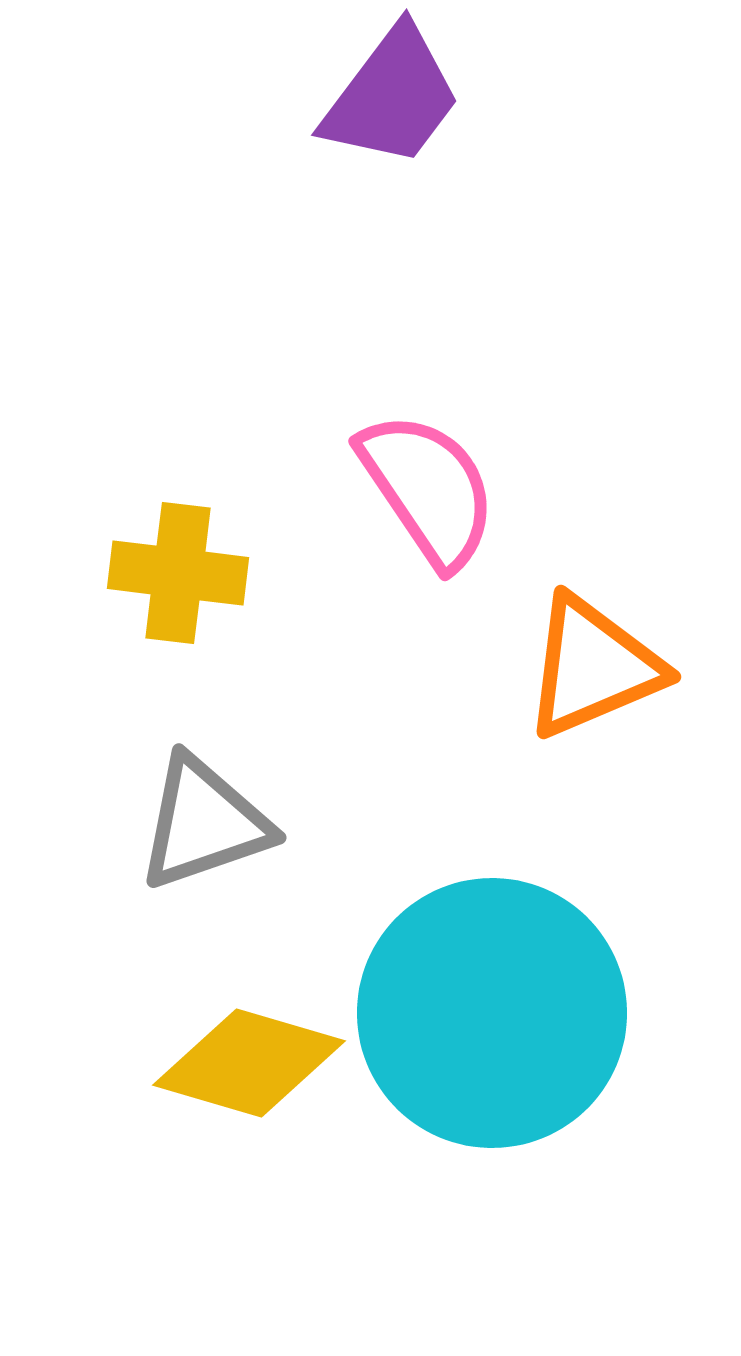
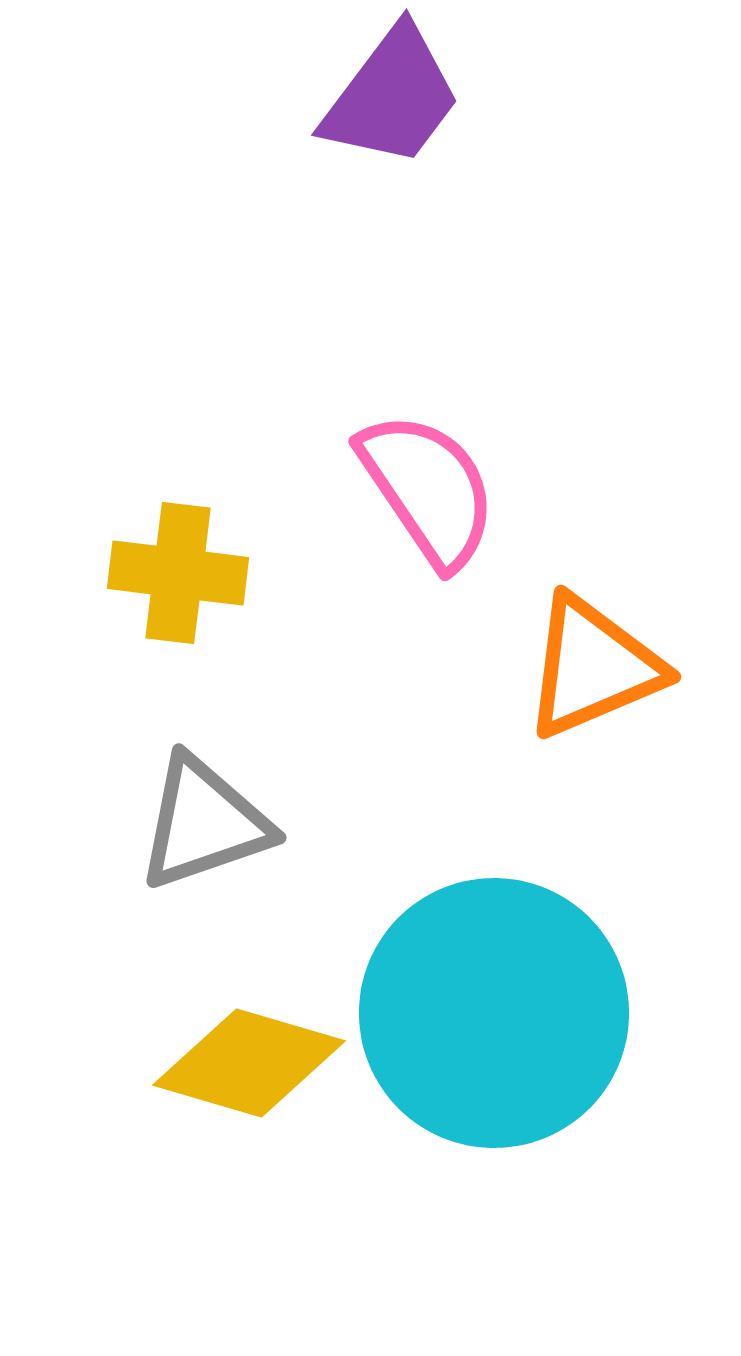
cyan circle: moved 2 px right
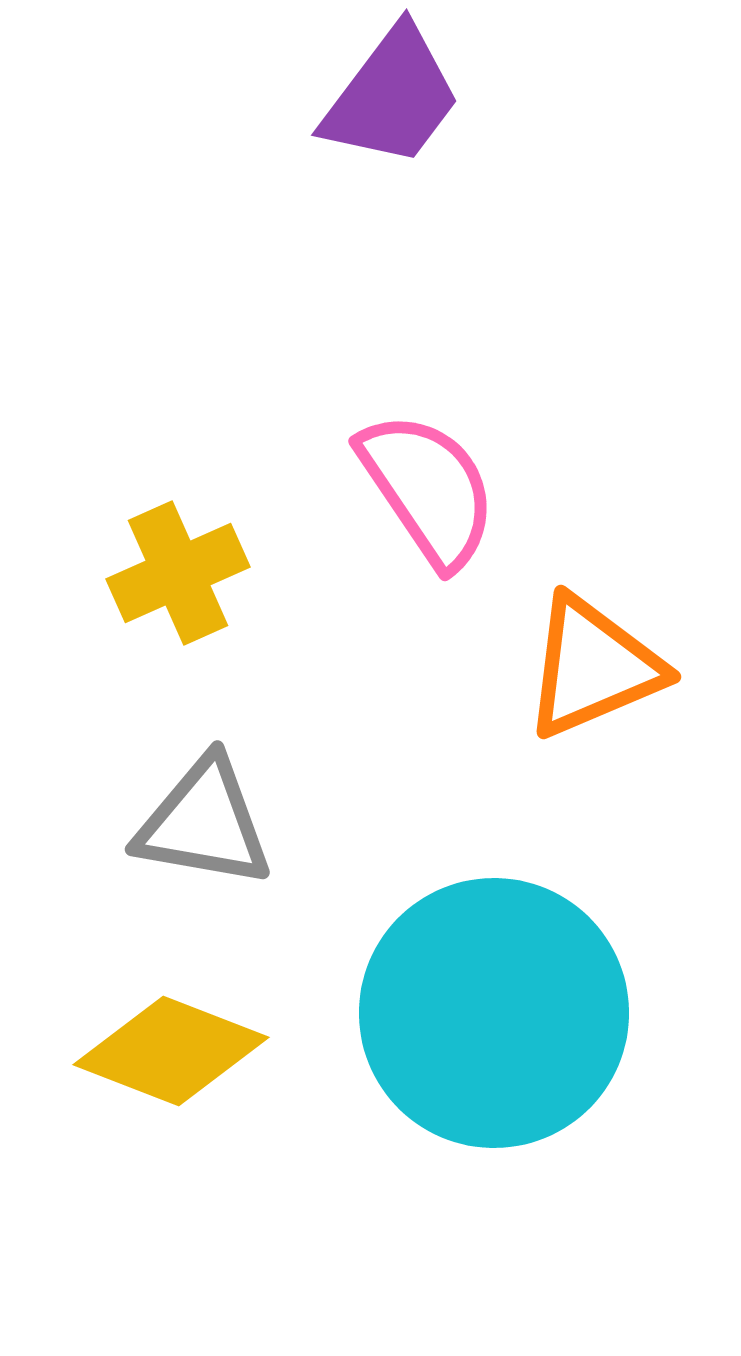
yellow cross: rotated 31 degrees counterclockwise
gray triangle: rotated 29 degrees clockwise
yellow diamond: moved 78 px left, 12 px up; rotated 5 degrees clockwise
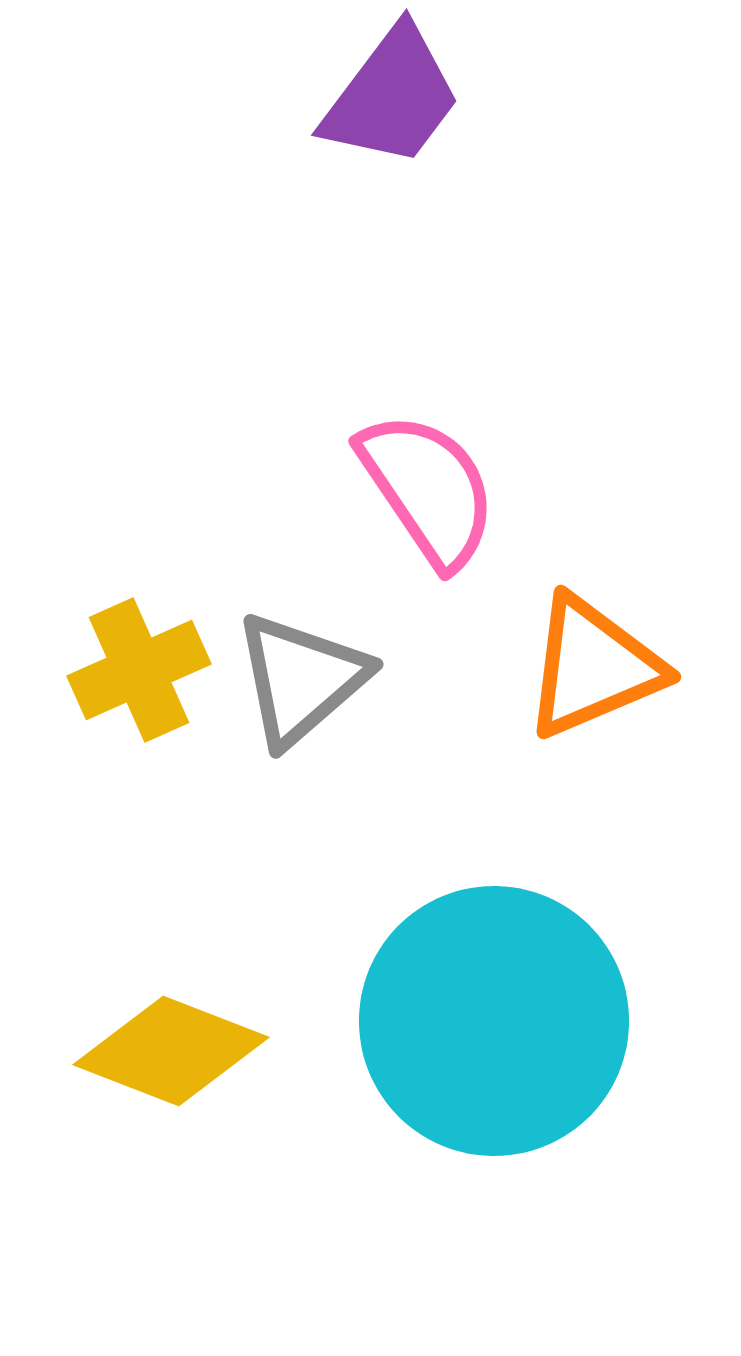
yellow cross: moved 39 px left, 97 px down
gray triangle: moved 97 px right, 144 px up; rotated 51 degrees counterclockwise
cyan circle: moved 8 px down
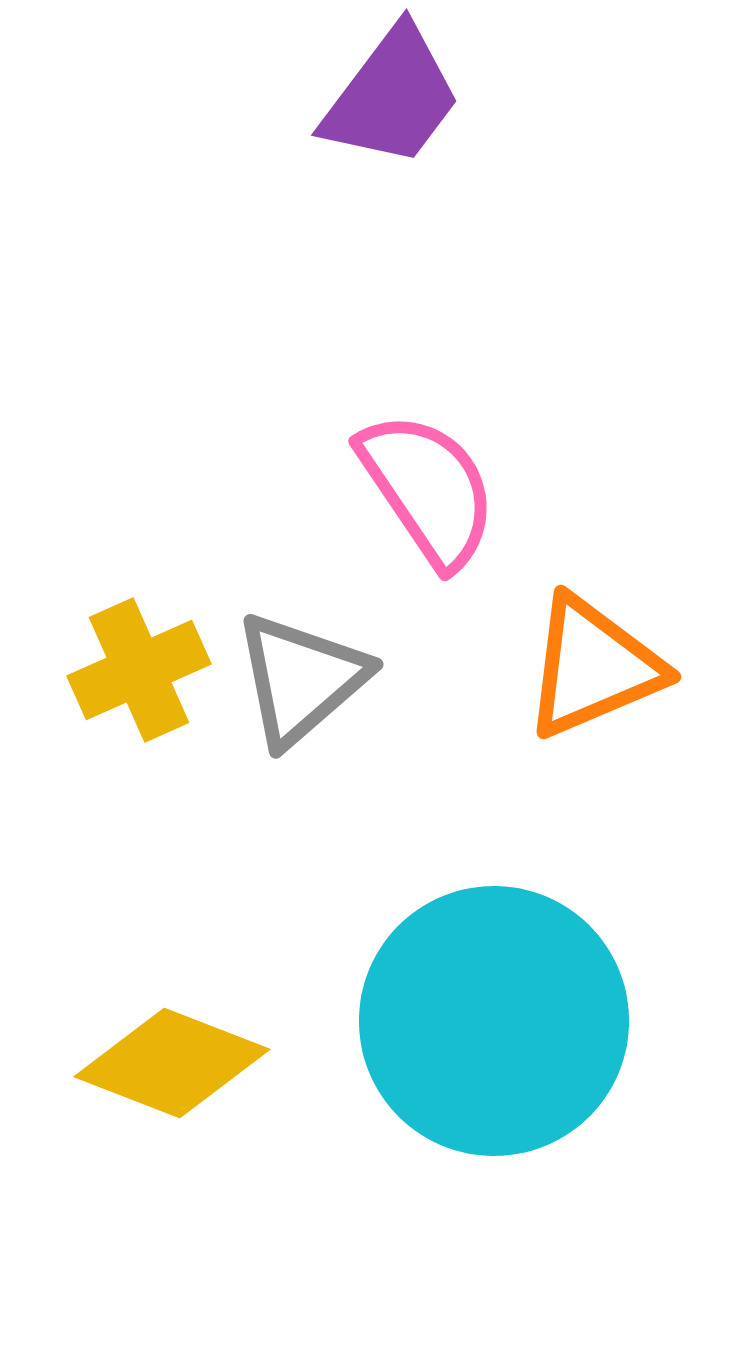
yellow diamond: moved 1 px right, 12 px down
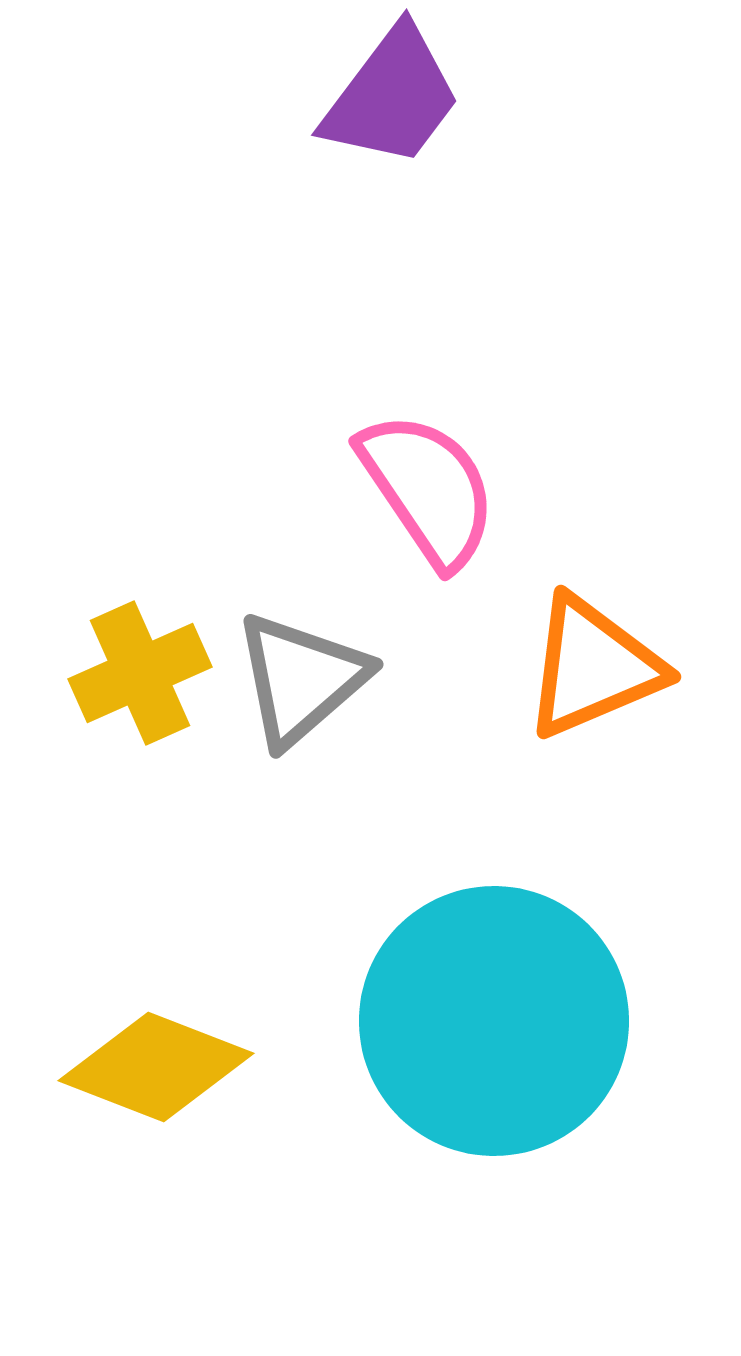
yellow cross: moved 1 px right, 3 px down
yellow diamond: moved 16 px left, 4 px down
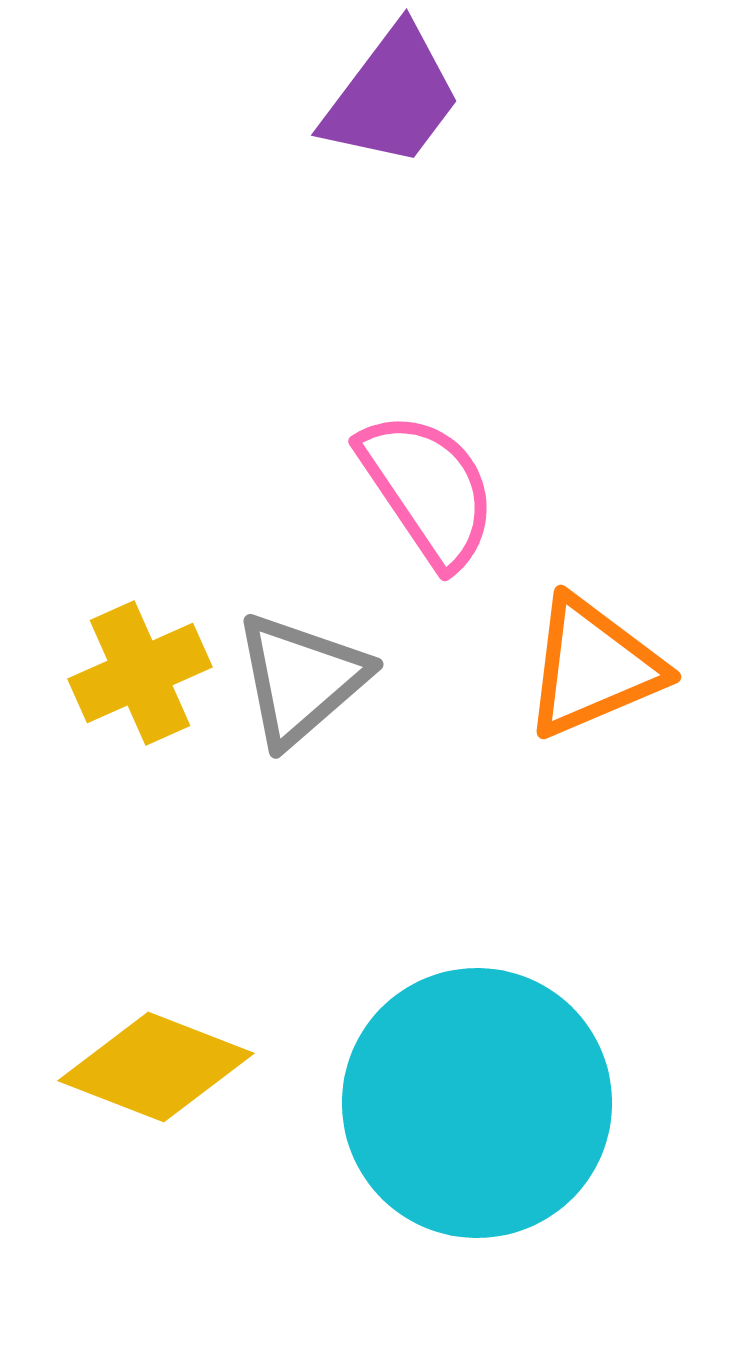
cyan circle: moved 17 px left, 82 px down
